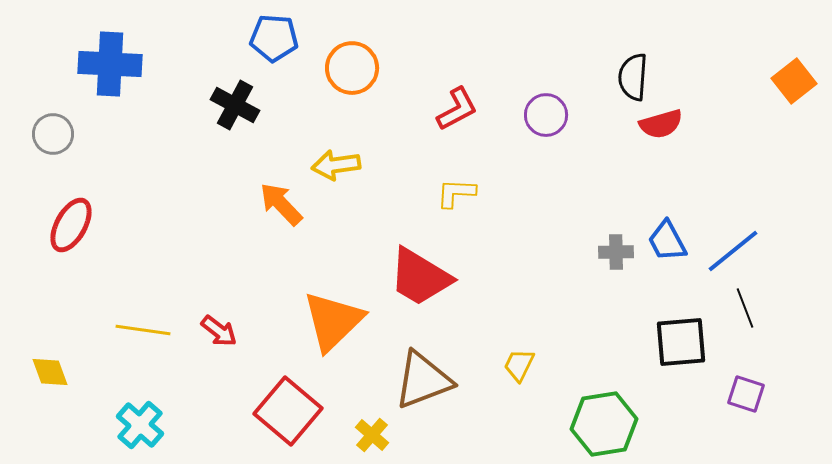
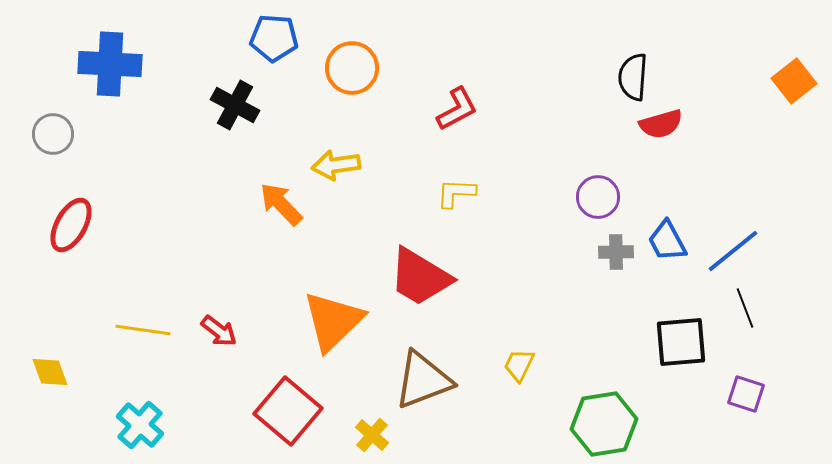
purple circle: moved 52 px right, 82 px down
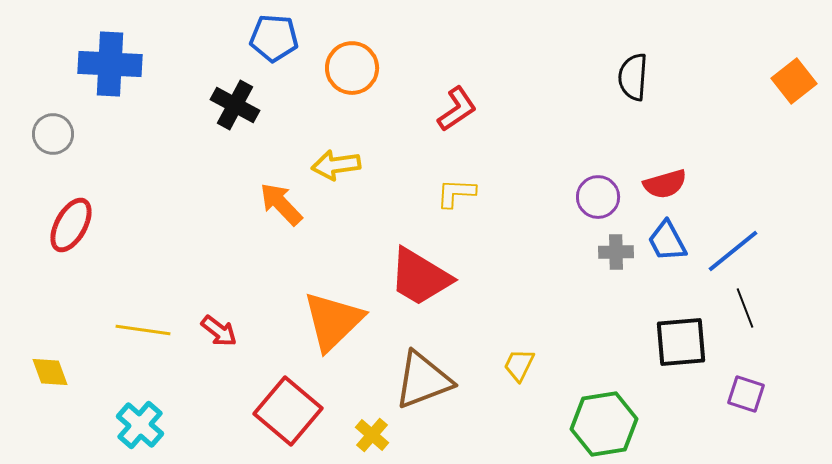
red L-shape: rotated 6 degrees counterclockwise
red semicircle: moved 4 px right, 60 px down
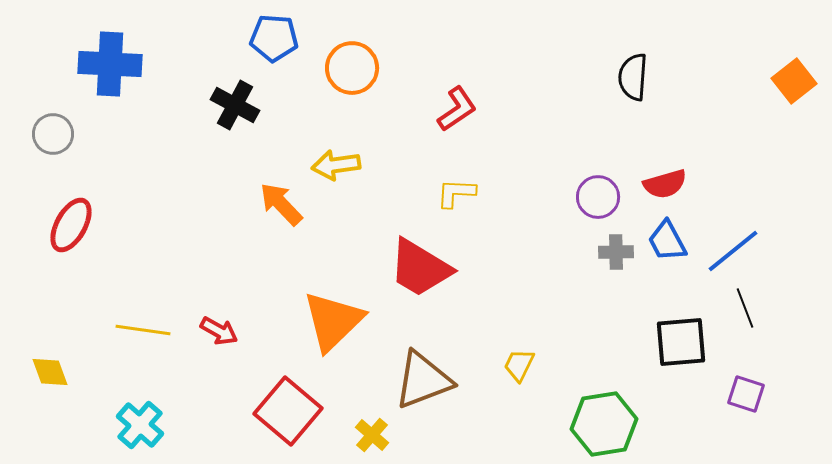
red trapezoid: moved 9 px up
red arrow: rotated 9 degrees counterclockwise
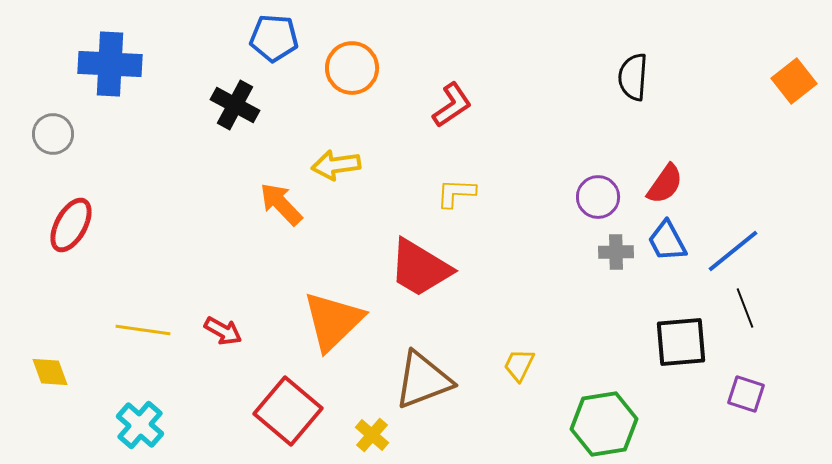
red L-shape: moved 5 px left, 4 px up
red semicircle: rotated 39 degrees counterclockwise
red arrow: moved 4 px right
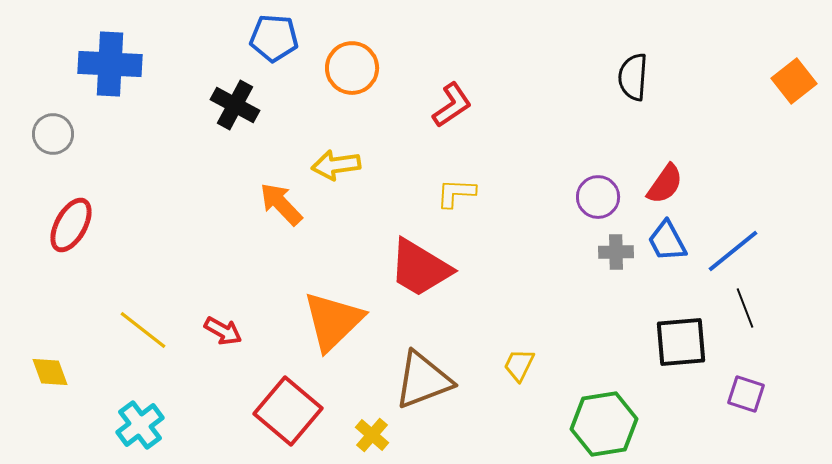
yellow line: rotated 30 degrees clockwise
cyan cross: rotated 12 degrees clockwise
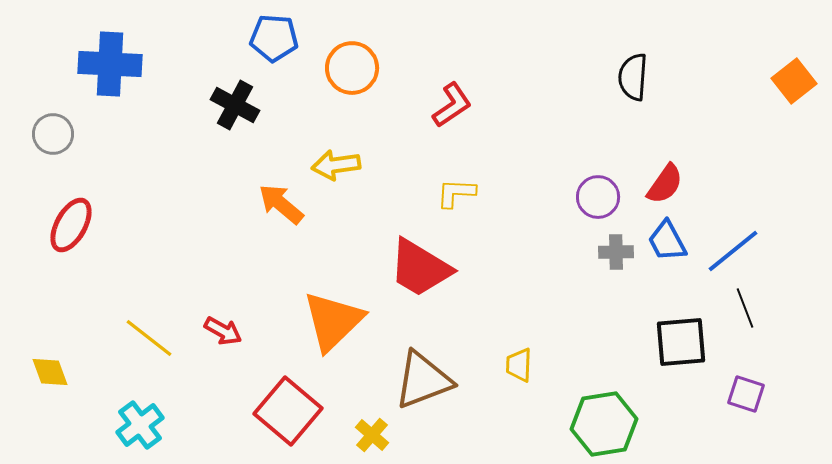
orange arrow: rotated 6 degrees counterclockwise
yellow line: moved 6 px right, 8 px down
yellow trapezoid: rotated 24 degrees counterclockwise
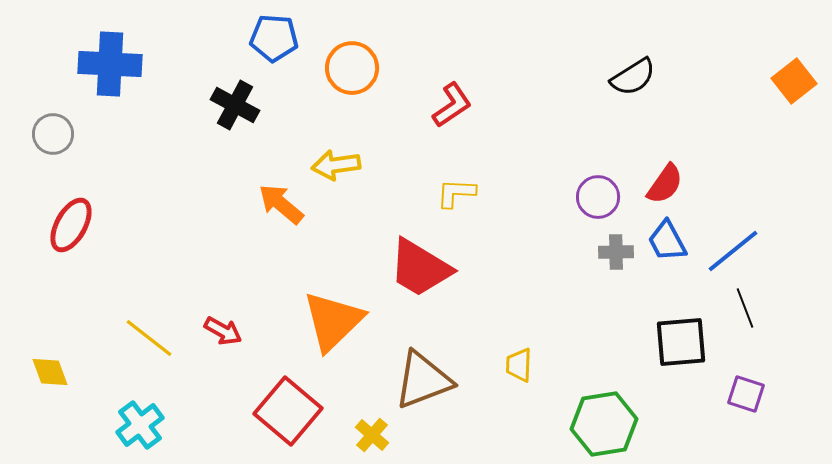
black semicircle: rotated 126 degrees counterclockwise
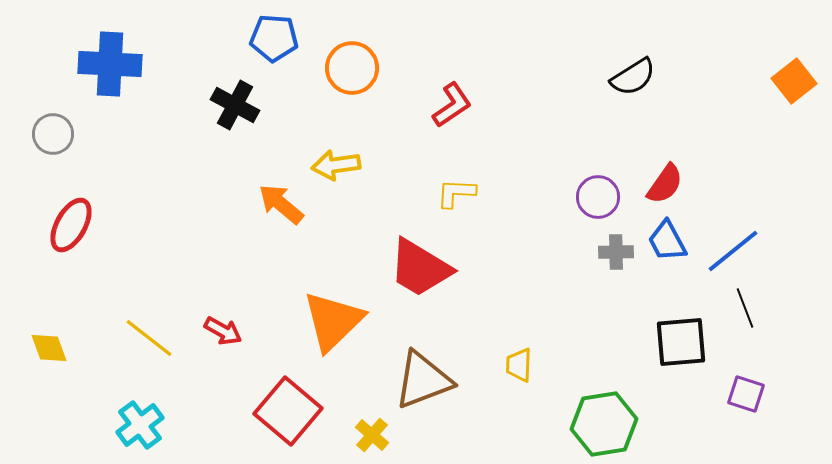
yellow diamond: moved 1 px left, 24 px up
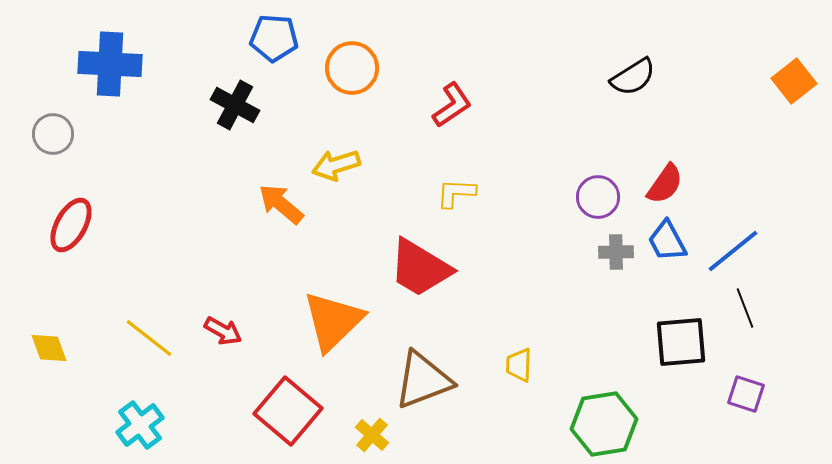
yellow arrow: rotated 9 degrees counterclockwise
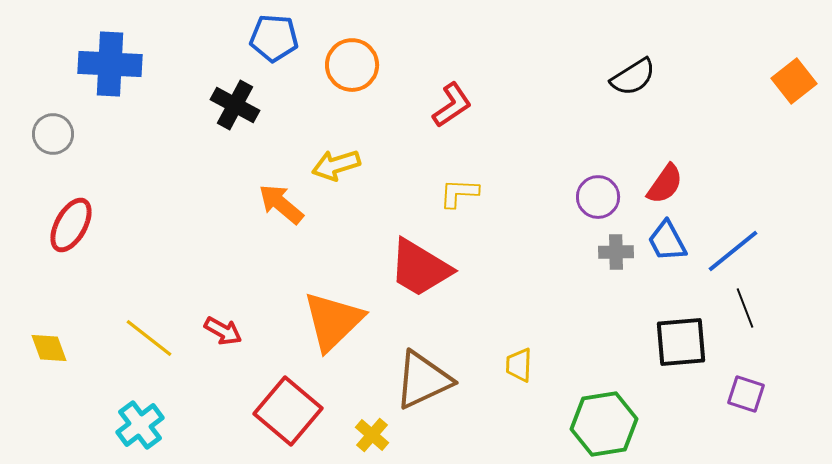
orange circle: moved 3 px up
yellow L-shape: moved 3 px right
brown triangle: rotated 4 degrees counterclockwise
